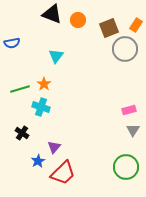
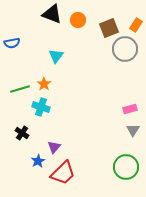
pink rectangle: moved 1 px right, 1 px up
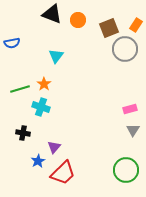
black cross: moved 1 px right; rotated 24 degrees counterclockwise
green circle: moved 3 px down
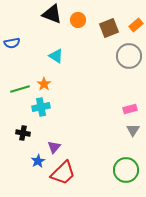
orange rectangle: rotated 16 degrees clockwise
gray circle: moved 4 px right, 7 px down
cyan triangle: rotated 35 degrees counterclockwise
cyan cross: rotated 30 degrees counterclockwise
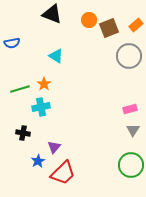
orange circle: moved 11 px right
green circle: moved 5 px right, 5 px up
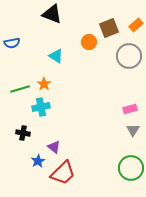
orange circle: moved 22 px down
purple triangle: rotated 32 degrees counterclockwise
green circle: moved 3 px down
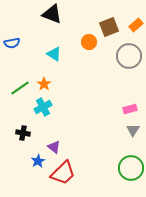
brown square: moved 1 px up
cyan triangle: moved 2 px left, 2 px up
green line: moved 1 px up; rotated 18 degrees counterclockwise
cyan cross: moved 2 px right; rotated 18 degrees counterclockwise
